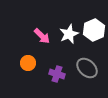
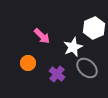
white hexagon: moved 2 px up
white star: moved 4 px right, 13 px down
purple cross: rotated 21 degrees clockwise
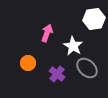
white hexagon: moved 9 px up; rotated 15 degrees clockwise
pink arrow: moved 5 px right, 3 px up; rotated 114 degrees counterclockwise
white star: moved 1 px up; rotated 18 degrees counterclockwise
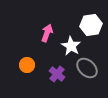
white hexagon: moved 3 px left, 6 px down
white star: moved 2 px left
orange circle: moved 1 px left, 2 px down
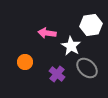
pink arrow: rotated 102 degrees counterclockwise
orange circle: moved 2 px left, 3 px up
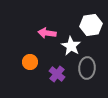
orange circle: moved 5 px right
gray ellipse: rotated 50 degrees clockwise
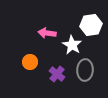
white star: moved 1 px right, 1 px up
gray ellipse: moved 2 px left, 2 px down
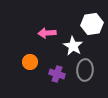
white hexagon: moved 1 px right, 1 px up
pink arrow: rotated 12 degrees counterclockwise
white star: moved 1 px right, 1 px down
purple cross: rotated 21 degrees counterclockwise
